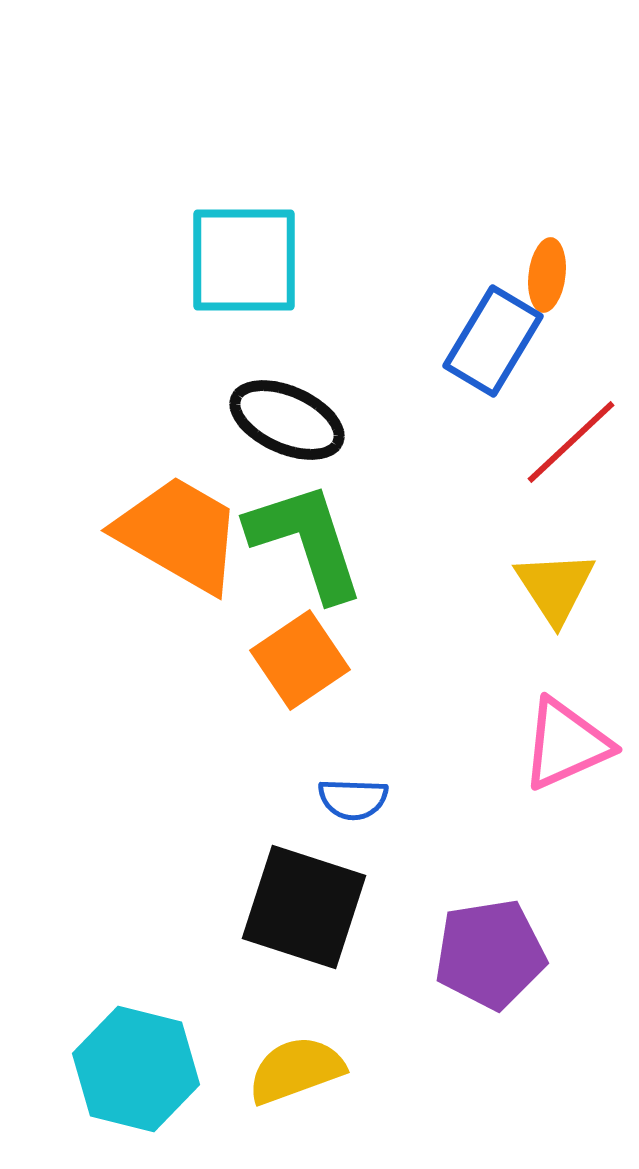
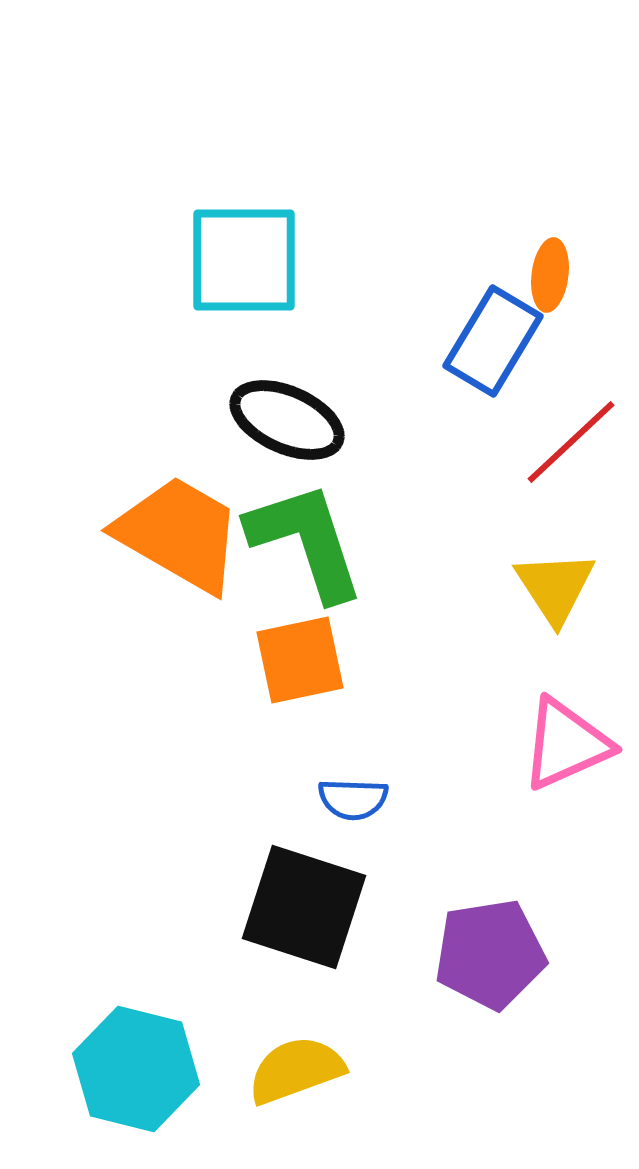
orange ellipse: moved 3 px right
orange square: rotated 22 degrees clockwise
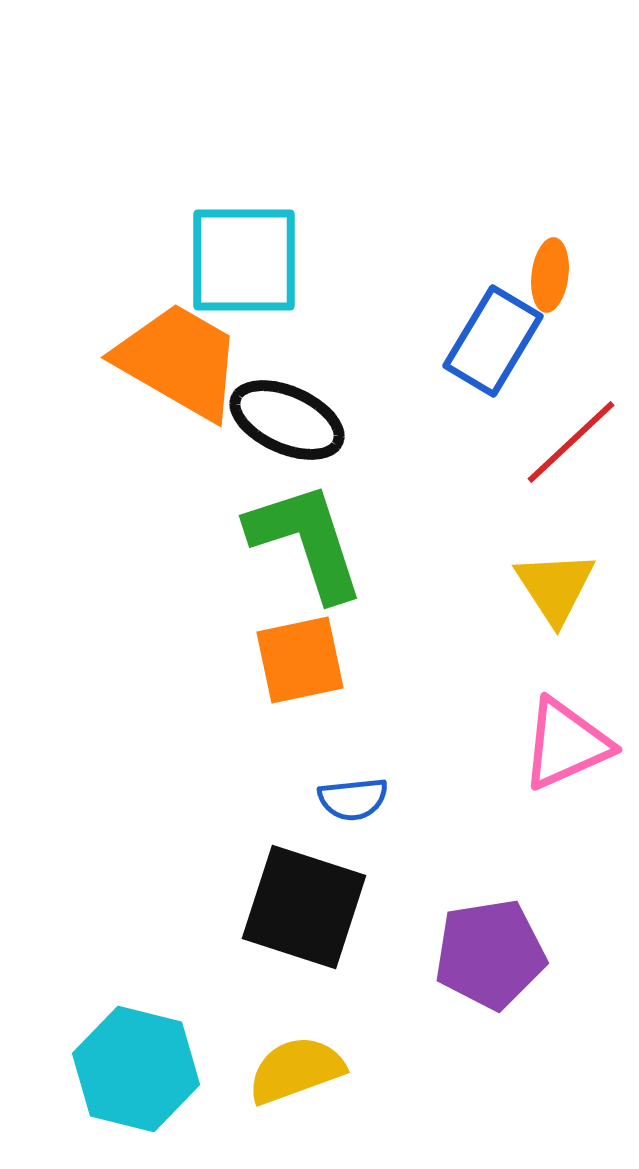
orange trapezoid: moved 173 px up
blue semicircle: rotated 8 degrees counterclockwise
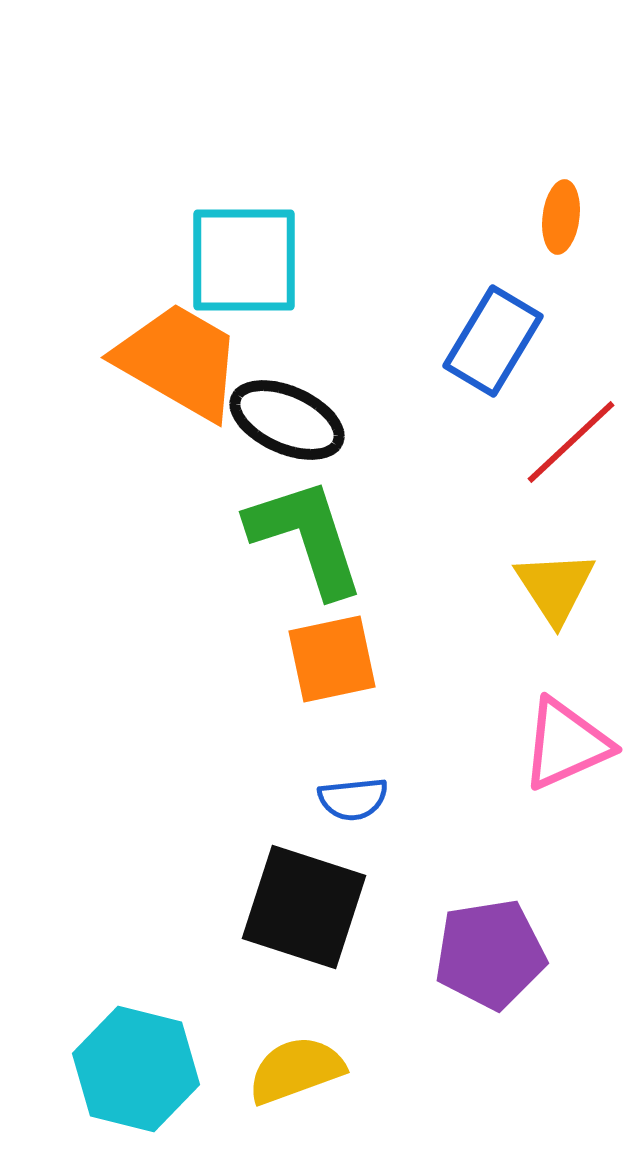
orange ellipse: moved 11 px right, 58 px up
green L-shape: moved 4 px up
orange square: moved 32 px right, 1 px up
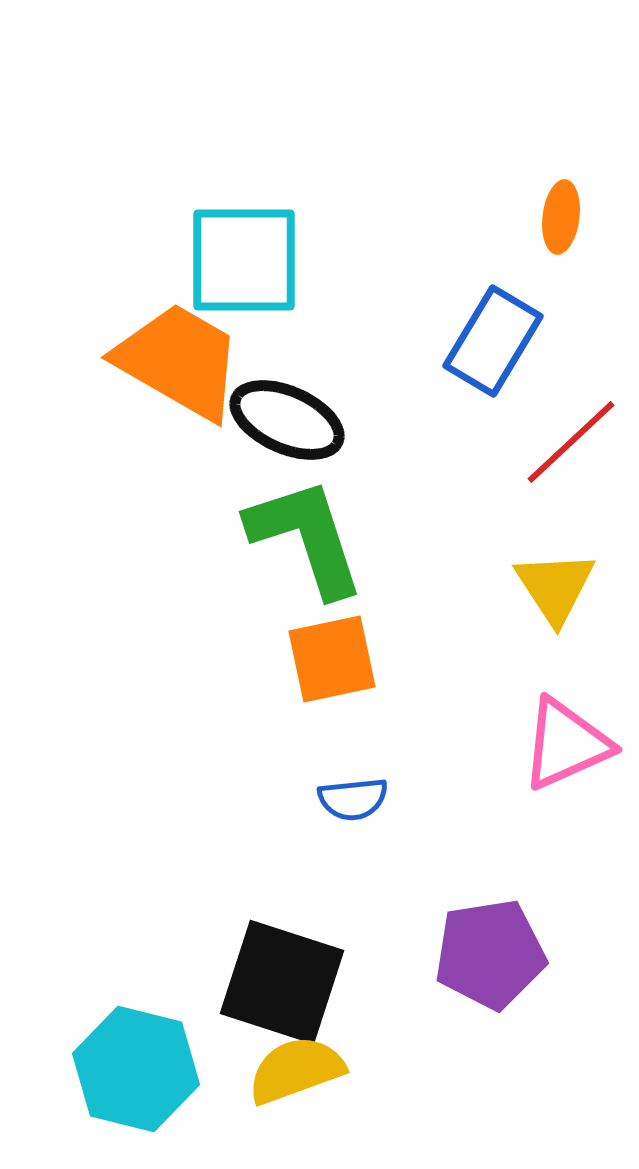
black square: moved 22 px left, 75 px down
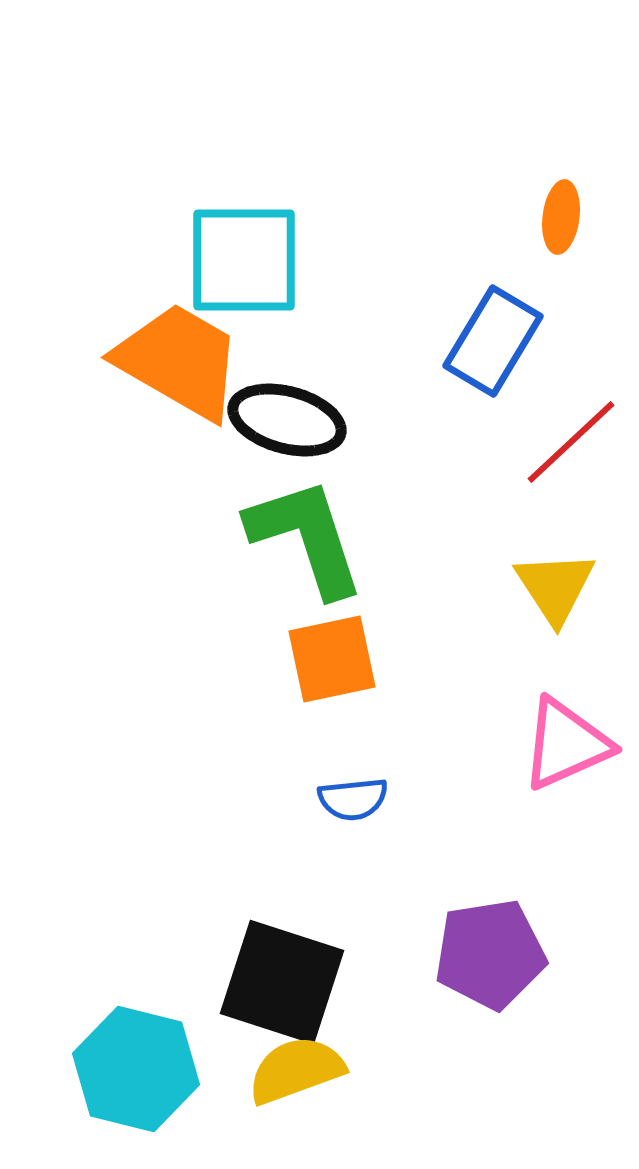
black ellipse: rotated 9 degrees counterclockwise
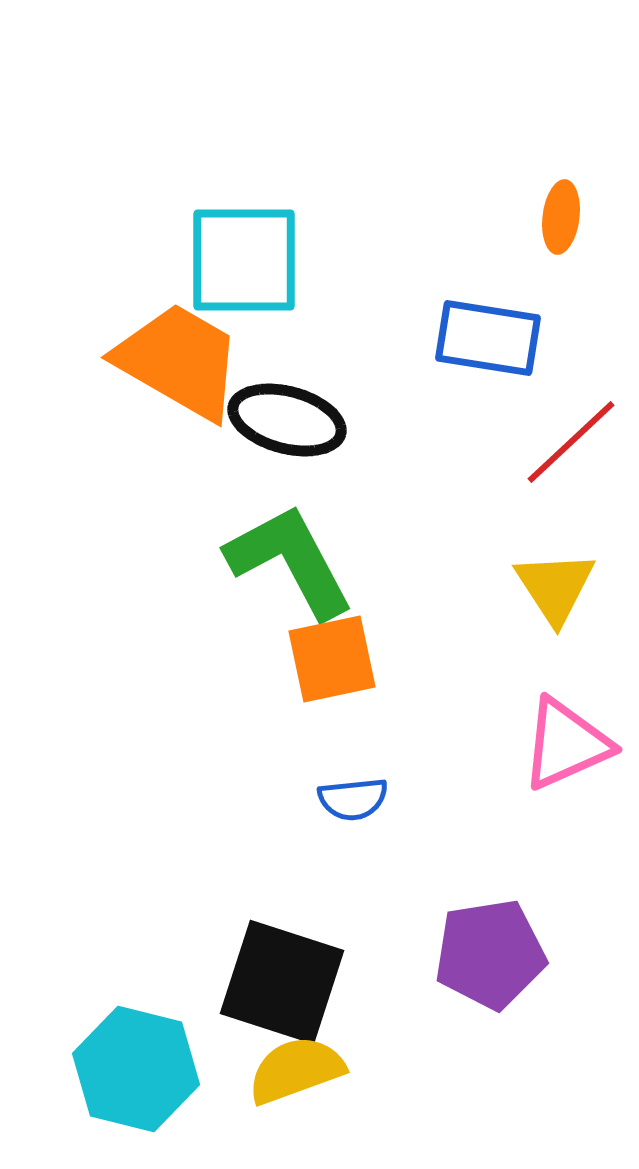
blue rectangle: moved 5 px left, 3 px up; rotated 68 degrees clockwise
green L-shape: moved 16 px left, 24 px down; rotated 10 degrees counterclockwise
